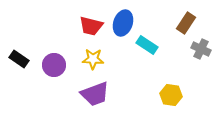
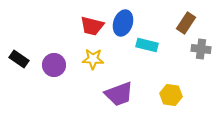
red trapezoid: moved 1 px right
cyan rectangle: rotated 20 degrees counterclockwise
gray cross: rotated 18 degrees counterclockwise
purple trapezoid: moved 24 px right
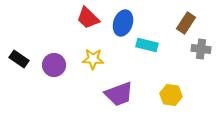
red trapezoid: moved 4 px left, 8 px up; rotated 30 degrees clockwise
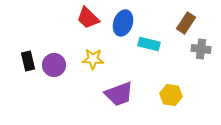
cyan rectangle: moved 2 px right, 1 px up
black rectangle: moved 9 px right, 2 px down; rotated 42 degrees clockwise
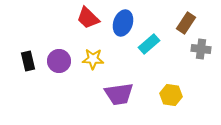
cyan rectangle: rotated 55 degrees counterclockwise
purple circle: moved 5 px right, 4 px up
purple trapezoid: rotated 12 degrees clockwise
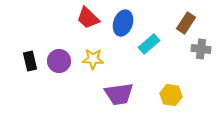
black rectangle: moved 2 px right
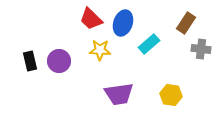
red trapezoid: moved 3 px right, 1 px down
yellow star: moved 7 px right, 9 px up
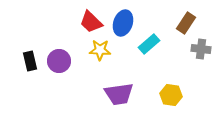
red trapezoid: moved 3 px down
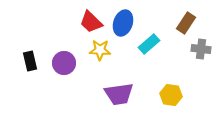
purple circle: moved 5 px right, 2 px down
